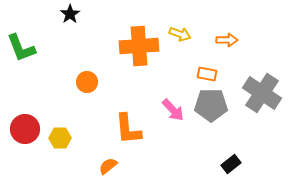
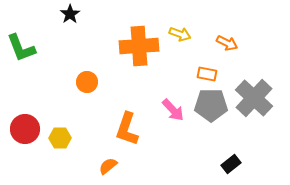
orange arrow: moved 3 px down; rotated 25 degrees clockwise
gray cross: moved 8 px left, 5 px down; rotated 9 degrees clockwise
orange L-shape: moved 1 px left; rotated 24 degrees clockwise
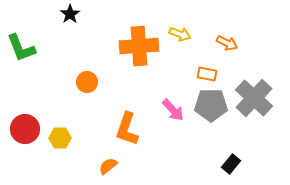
black rectangle: rotated 12 degrees counterclockwise
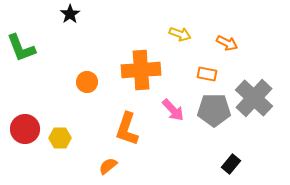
orange cross: moved 2 px right, 24 px down
gray pentagon: moved 3 px right, 5 px down
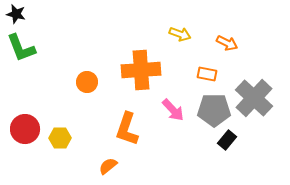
black star: moved 54 px left; rotated 24 degrees counterclockwise
black rectangle: moved 4 px left, 24 px up
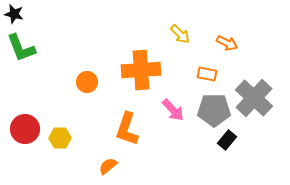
black star: moved 2 px left
yellow arrow: rotated 25 degrees clockwise
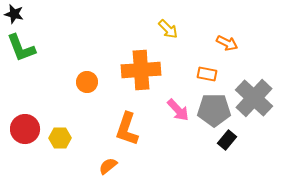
yellow arrow: moved 12 px left, 5 px up
pink arrow: moved 5 px right
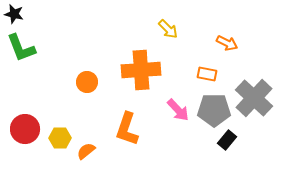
orange semicircle: moved 22 px left, 15 px up
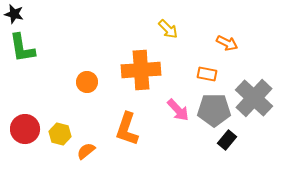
green L-shape: moved 1 px right; rotated 12 degrees clockwise
yellow hexagon: moved 4 px up; rotated 15 degrees clockwise
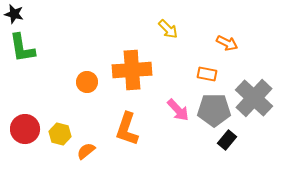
orange cross: moved 9 px left
